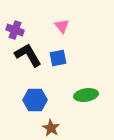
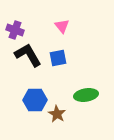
brown star: moved 6 px right, 14 px up
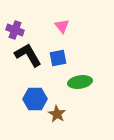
green ellipse: moved 6 px left, 13 px up
blue hexagon: moved 1 px up
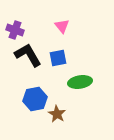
blue hexagon: rotated 10 degrees counterclockwise
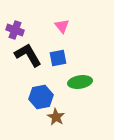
blue hexagon: moved 6 px right, 2 px up
brown star: moved 1 px left, 3 px down
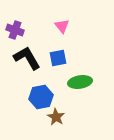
black L-shape: moved 1 px left, 3 px down
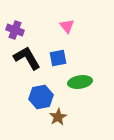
pink triangle: moved 5 px right
brown star: moved 2 px right; rotated 12 degrees clockwise
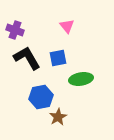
green ellipse: moved 1 px right, 3 px up
